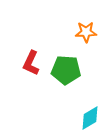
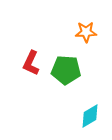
cyan diamond: moved 2 px up
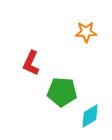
green pentagon: moved 4 px left, 22 px down
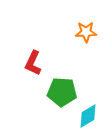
red L-shape: moved 2 px right
cyan diamond: moved 2 px left
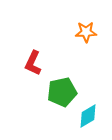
green pentagon: rotated 16 degrees counterclockwise
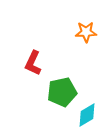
cyan diamond: moved 1 px left, 1 px up
